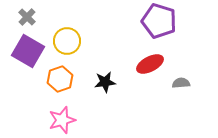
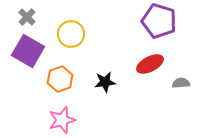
yellow circle: moved 4 px right, 7 px up
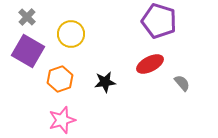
gray semicircle: moved 1 px right; rotated 54 degrees clockwise
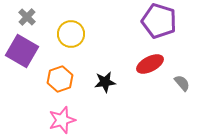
purple square: moved 6 px left
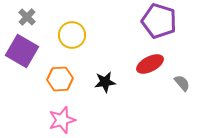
yellow circle: moved 1 px right, 1 px down
orange hexagon: rotated 15 degrees clockwise
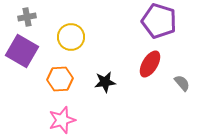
gray cross: rotated 36 degrees clockwise
yellow circle: moved 1 px left, 2 px down
red ellipse: rotated 32 degrees counterclockwise
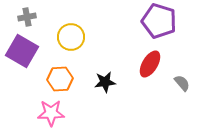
pink star: moved 11 px left, 7 px up; rotated 16 degrees clockwise
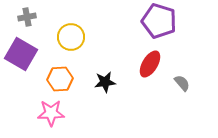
purple square: moved 1 px left, 3 px down
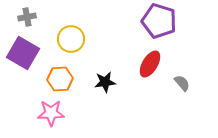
yellow circle: moved 2 px down
purple square: moved 2 px right, 1 px up
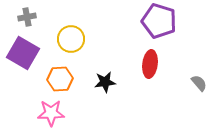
red ellipse: rotated 24 degrees counterclockwise
gray semicircle: moved 17 px right
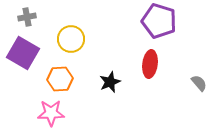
black star: moved 5 px right; rotated 15 degrees counterclockwise
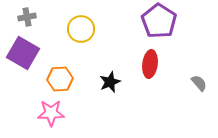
purple pentagon: rotated 16 degrees clockwise
yellow circle: moved 10 px right, 10 px up
